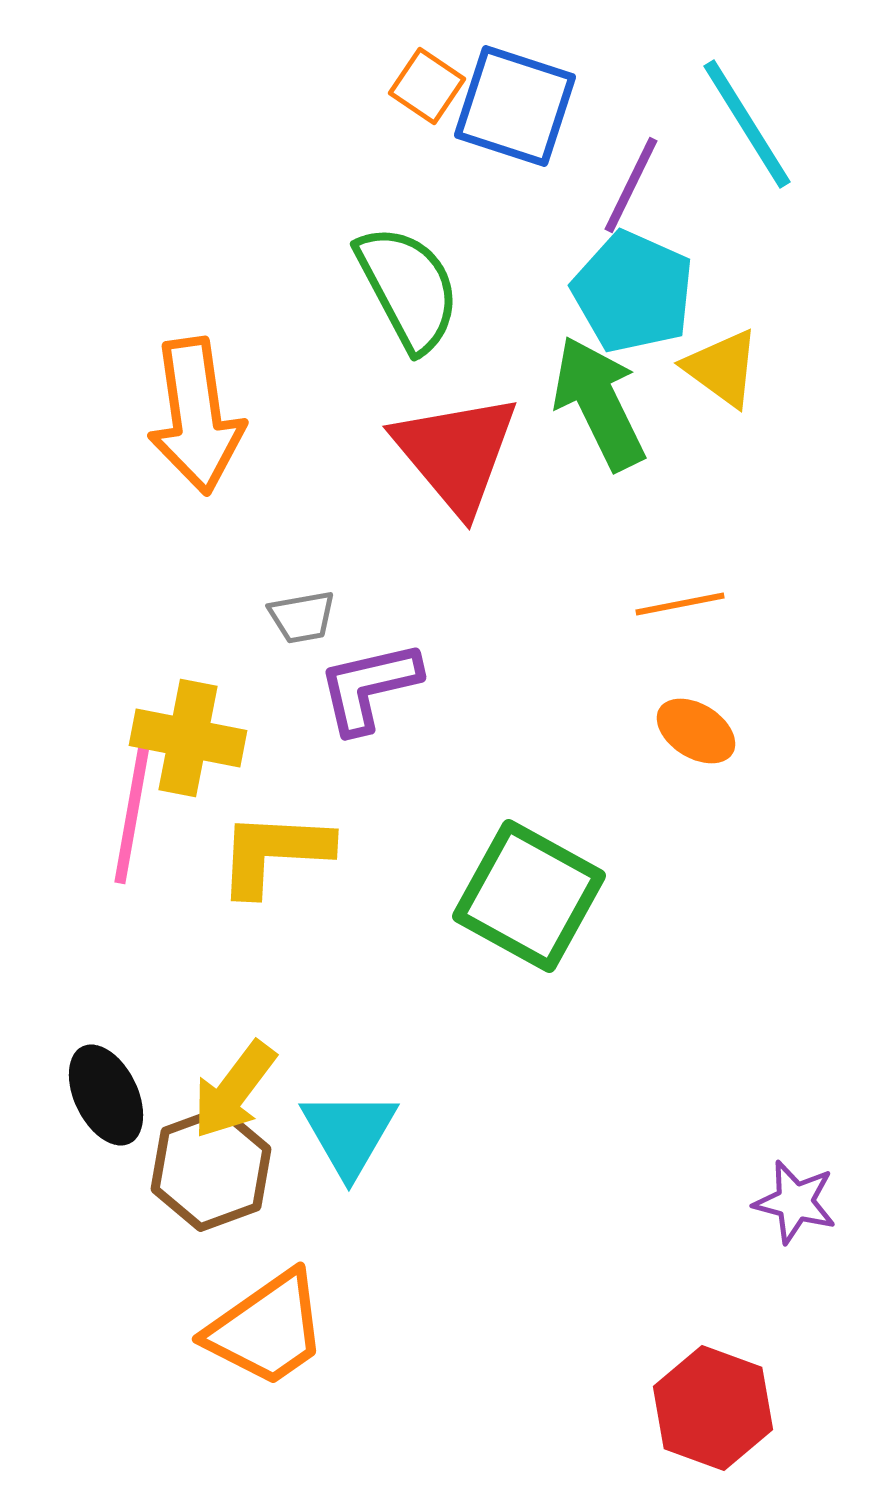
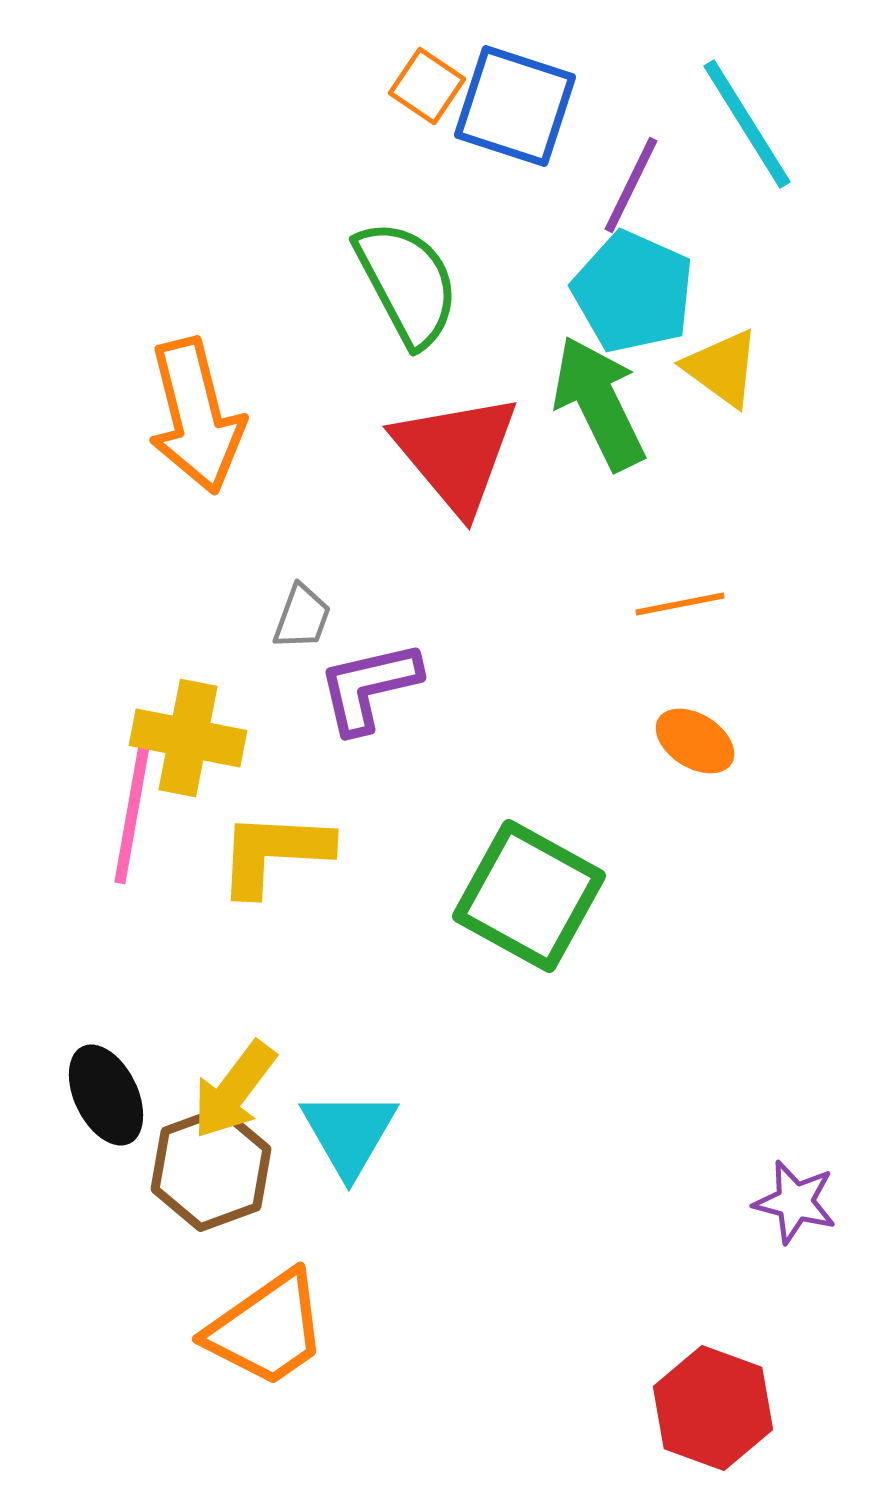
green semicircle: moved 1 px left, 5 px up
orange arrow: rotated 6 degrees counterclockwise
gray trapezoid: rotated 60 degrees counterclockwise
orange ellipse: moved 1 px left, 10 px down
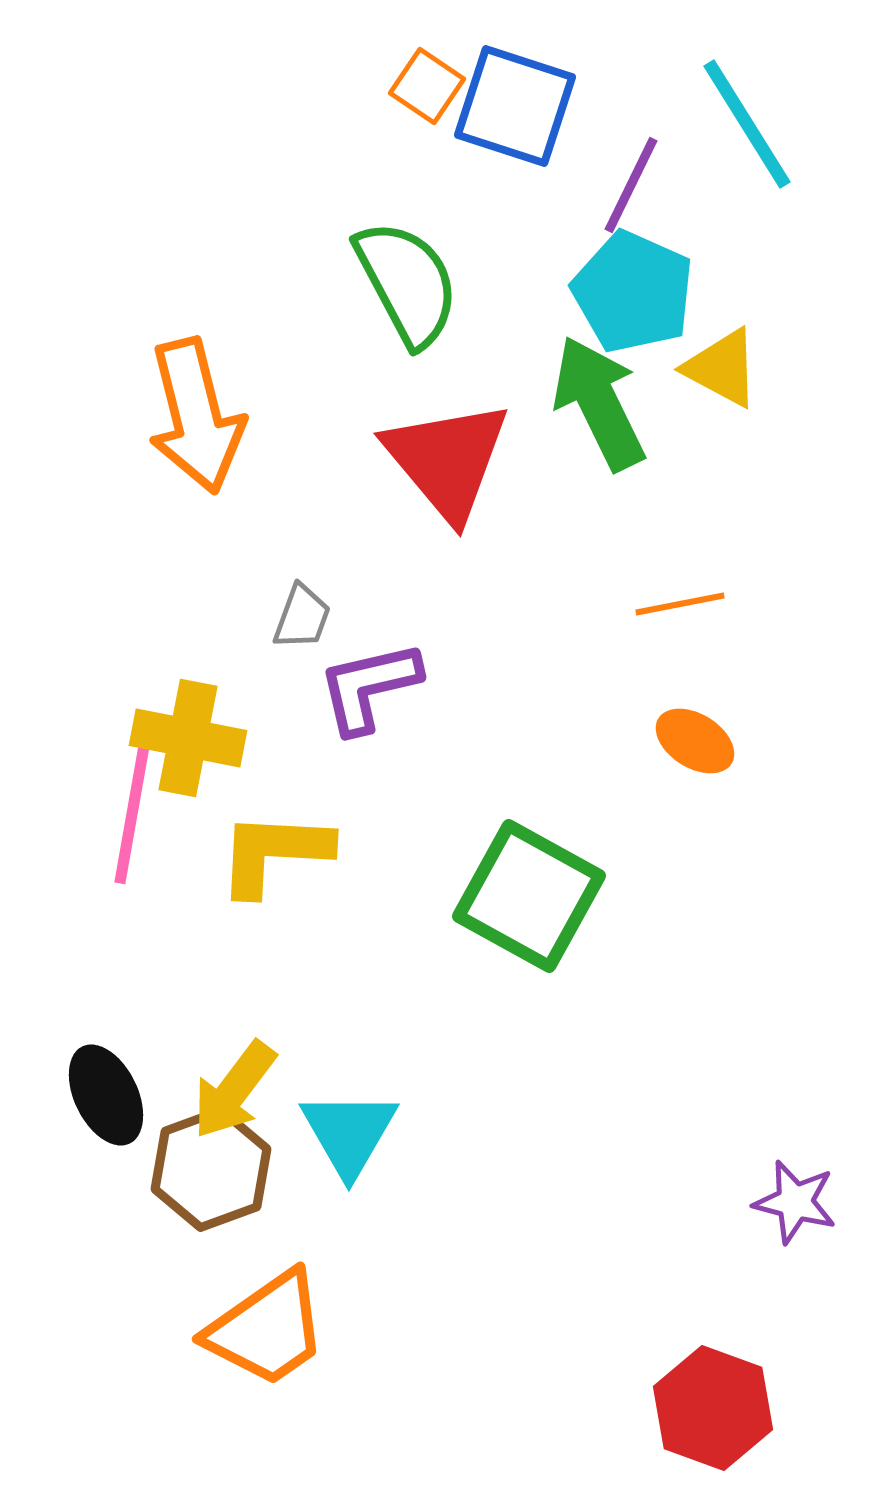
yellow triangle: rotated 8 degrees counterclockwise
red triangle: moved 9 px left, 7 px down
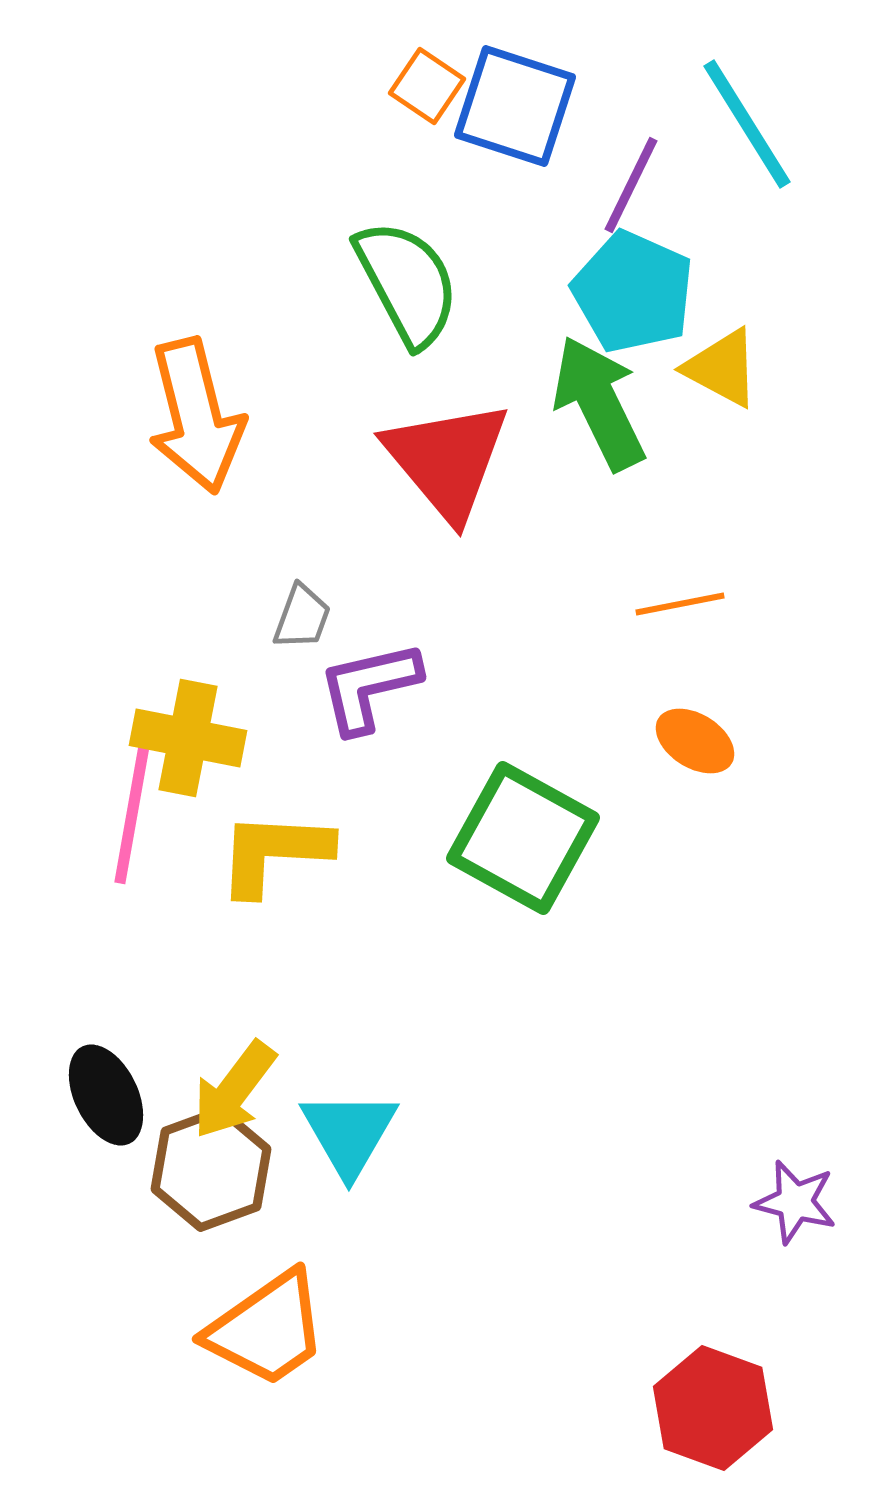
green square: moved 6 px left, 58 px up
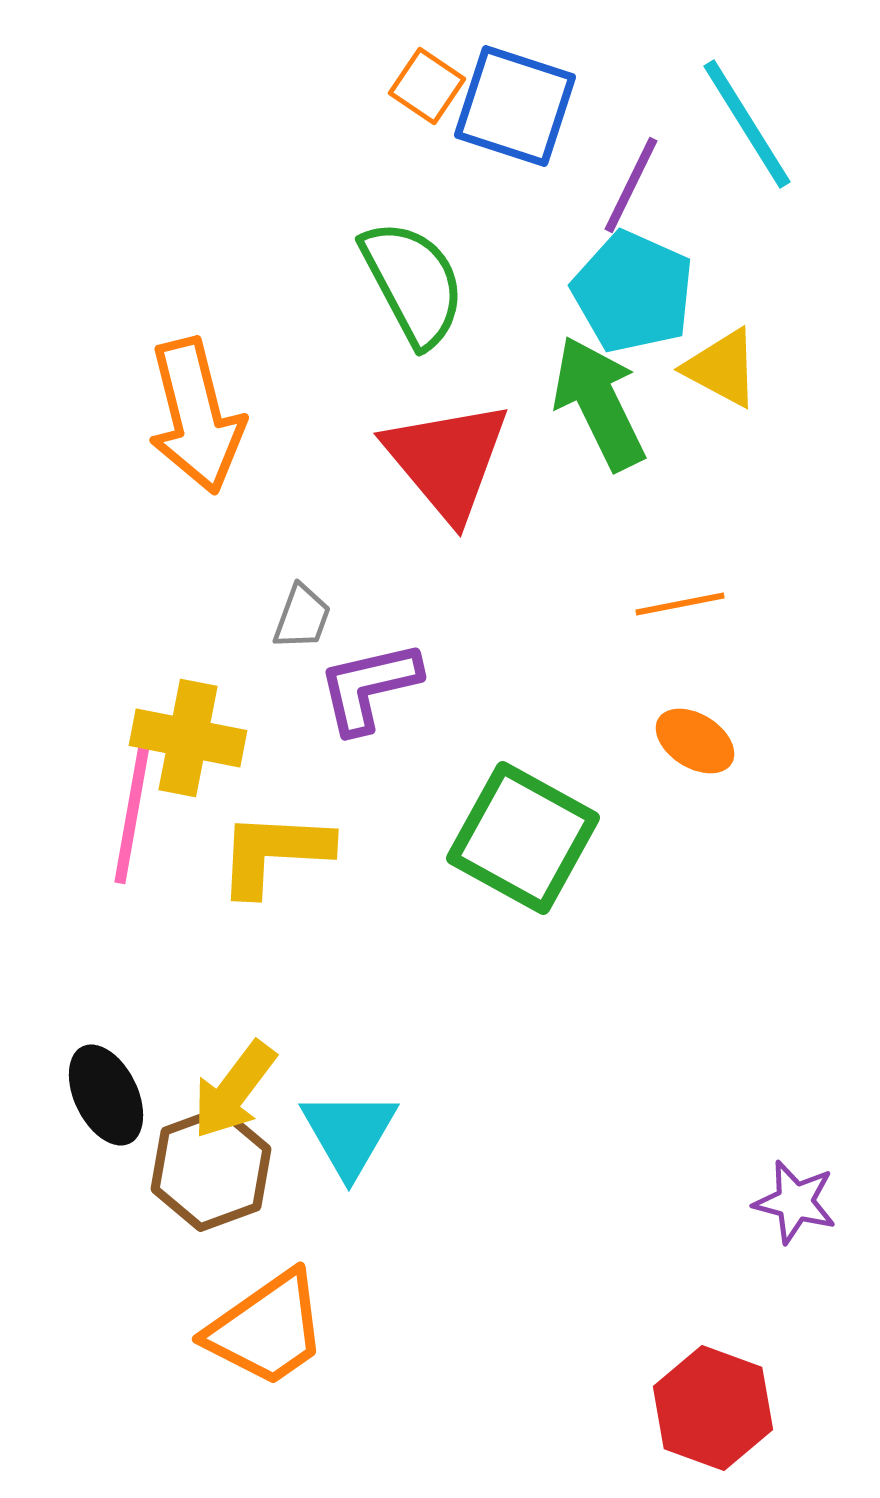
green semicircle: moved 6 px right
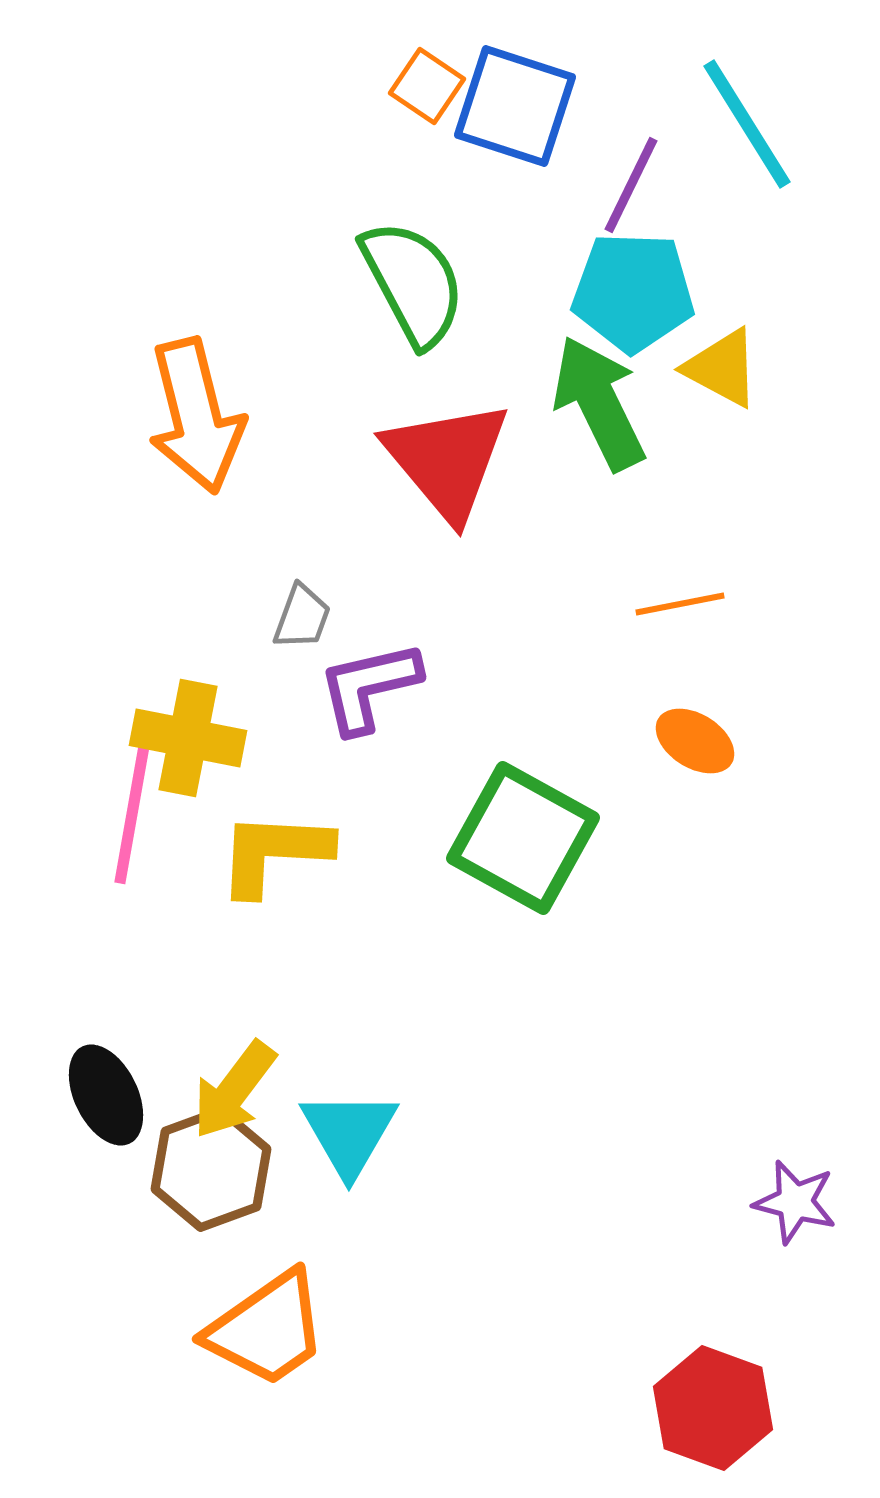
cyan pentagon: rotated 22 degrees counterclockwise
